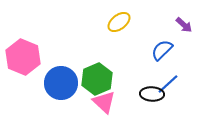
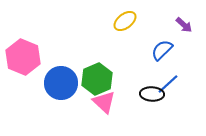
yellow ellipse: moved 6 px right, 1 px up
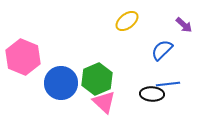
yellow ellipse: moved 2 px right
blue line: rotated 35 degrees clockwise
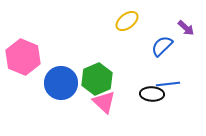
purple arrow: moved 2 px right, 3 px down
blue semicircle: moved 4 px up
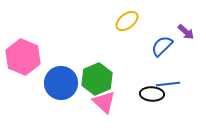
purple arrow: moved 4 px down
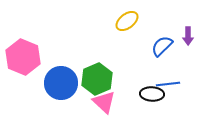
purple arrow: moved 2 px right, 4 px down; rotated 48 degrees clockwise
